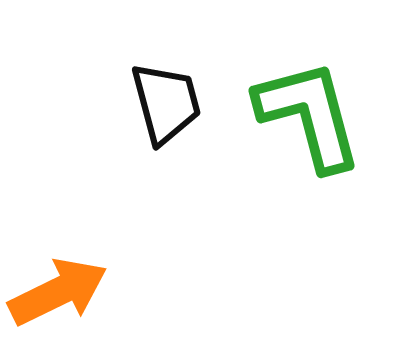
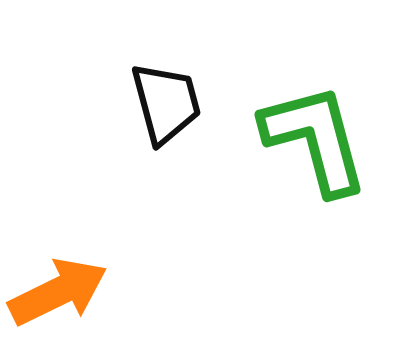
green L-shape: moved 6 px right, 24 px down
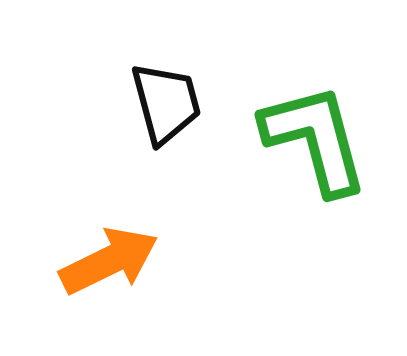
orange arrow: moved 51 px right, 31 px up
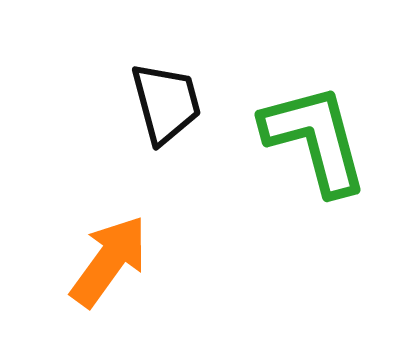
orange arrow: rotated 28 degrees counterclockwise
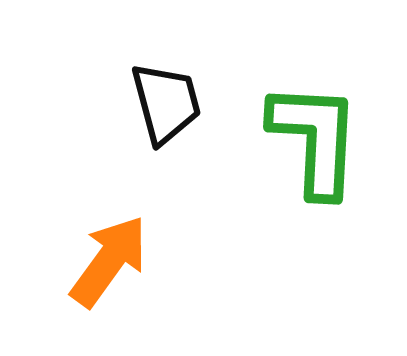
green L-shape: rotated 18 degrees clockwise
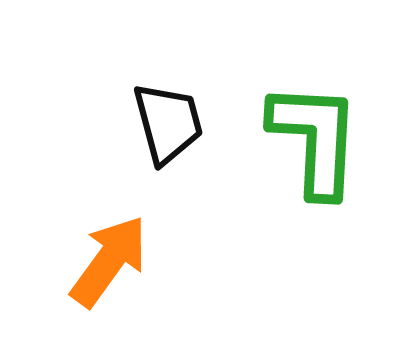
black trapezoid: moved 2 px right, 20 px down
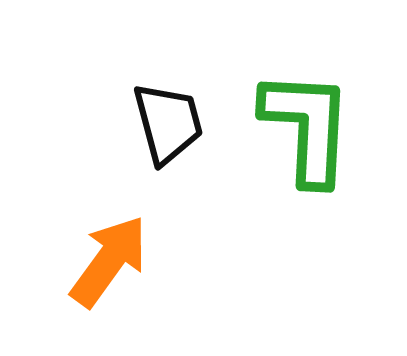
green L-shape: moved 8 px left, 12 px up
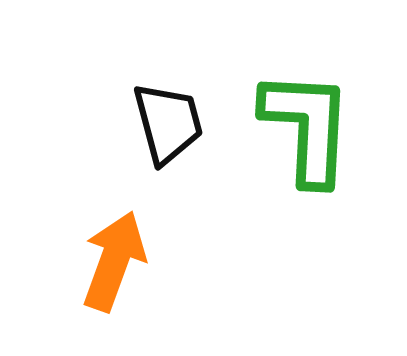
orange arrow: moved 5 px right; rotated 16 degrees counterclockwise
